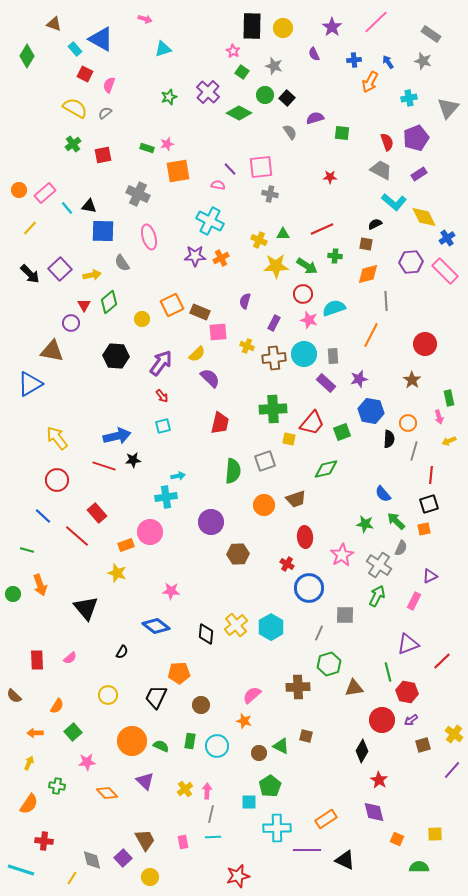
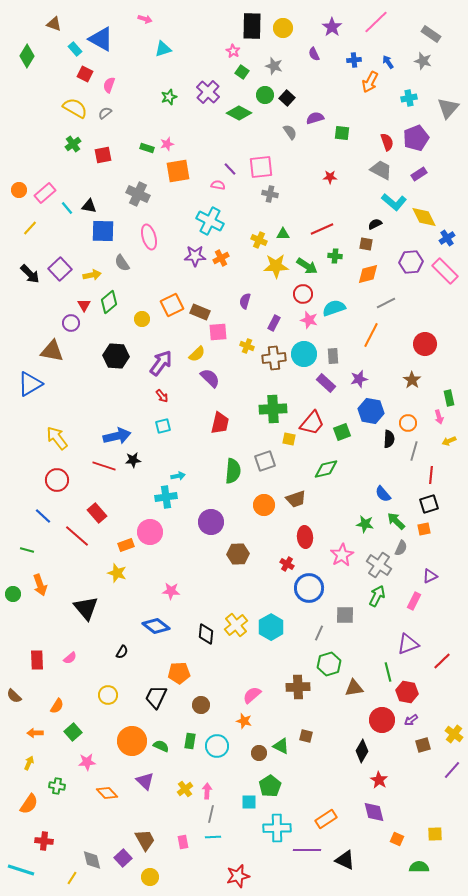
gray line at (386, 301): moved 2 px down; rotated 66 degrees clockwise
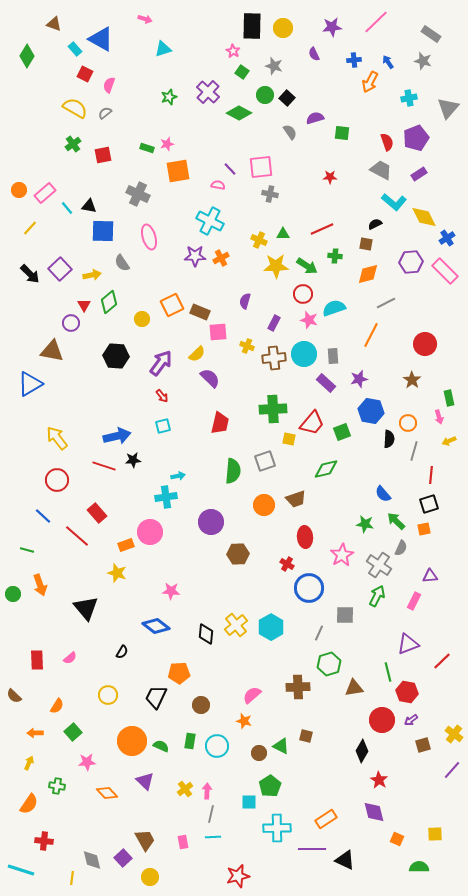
purple star at (332, 27): rotated 30 degrees clockwise
purple triangle at (430, 576): rotated 21 degrees clockwise
purple line at (307, 850): moved 5 px right, 1 px up
yellow line at (72, 878): rotated 24 degrees counterclockwise
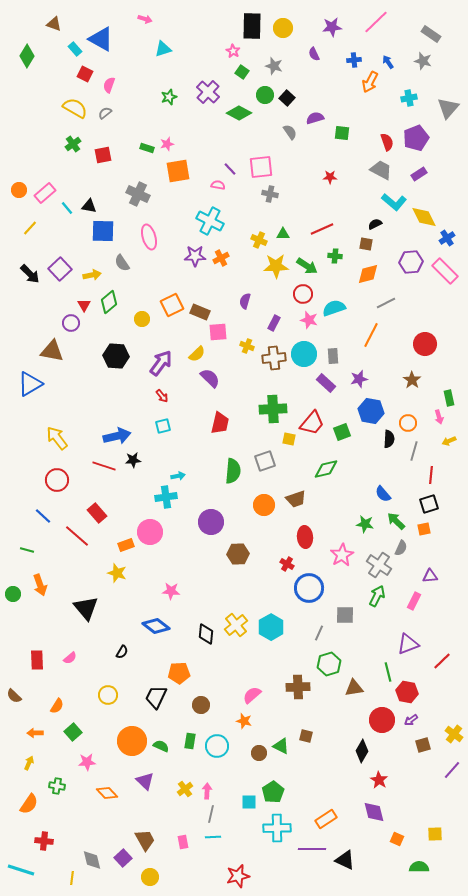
green pentagon at (270, 786): moved 3 px right, 6 px down
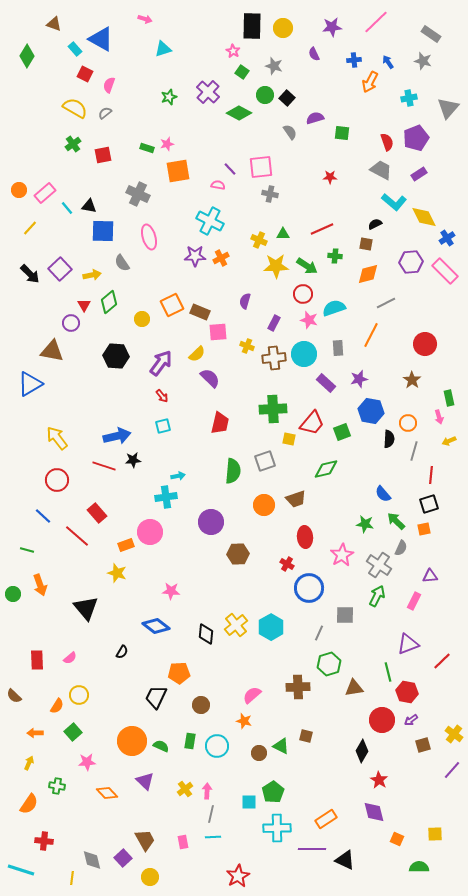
gray rectangle at (333, 356): moved 5 px right, 8 px up
yellow circle at (108, 695): moved 29 px left
red star at (238, 876): rotated 15 degrees counterclockwise
